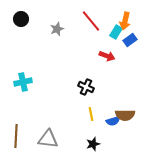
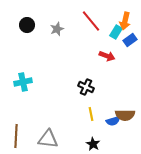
black circle: moved 6 px right, 6 px down
black star: rotated 24 degrees counterclockwise
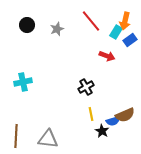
black cross: rotated 35 degrees clockwise
brown semicircle: rotated 24 degrees counterclockwise
black star: moved 9 px right, 13 px up
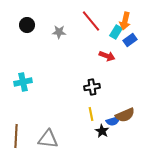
gray star: moved 2 px right, 3 px down; rotated 24 degrees clockwise
black cross: moved 6 px right; rotated 21 degrees clockwise
